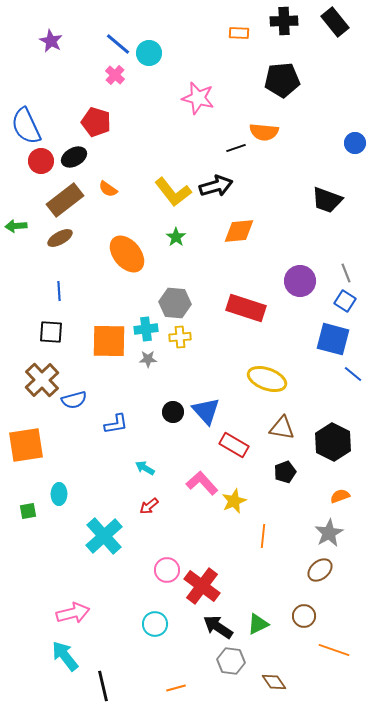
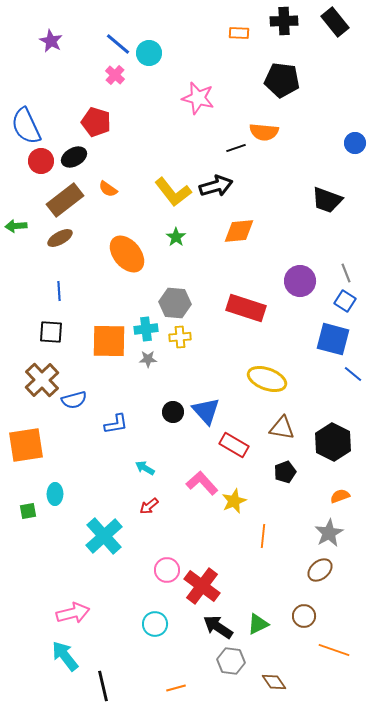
black pentagon at (282, 80): rotated 12 degrees clockwise
cyan ellipse at (59, 494): moved 4 px left
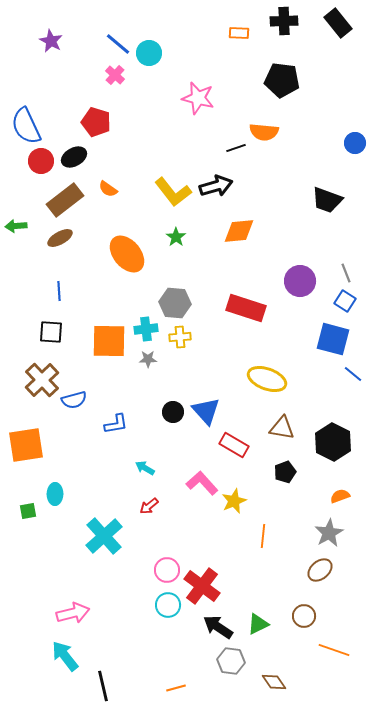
black rectangle at (335, 22): moved 3 px right, 1 px down
cyan circle at (155, 624): moved 13 px right, 19 px up
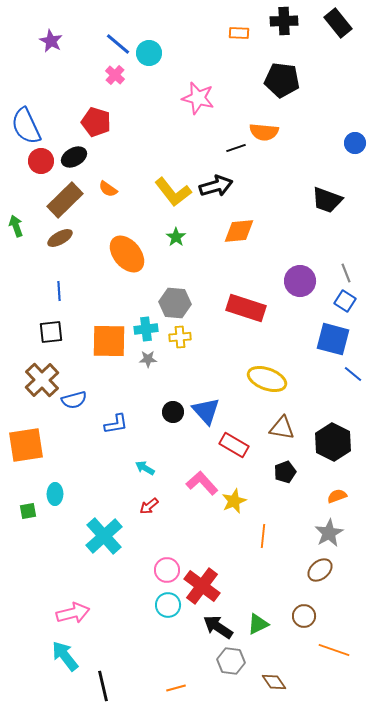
brown rectangle at (65, 200): rotated 6 degrees counterclockwise
green arrow at (16, 226): rotated 75 degrees clockwise
black square at (51, 332): rotated 10 degrees counterclockwise
orange semicircle at (340, 496): moved 3 px left
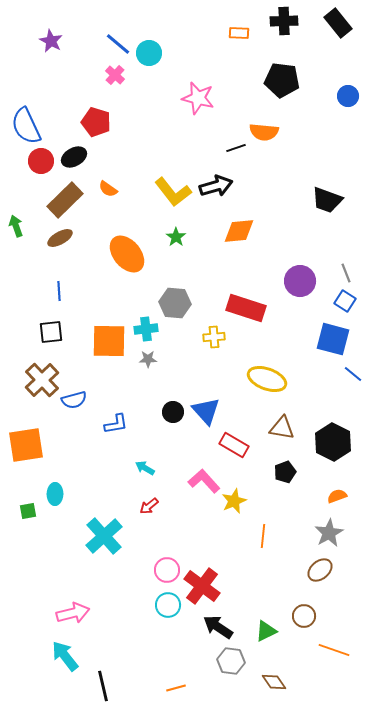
blue circle at (355, 143): moved 7 px left, 47 px up
yellow cross at (180, 337): moved 34 px right
pink L-shape at (202, 483): moved 2 px right, 2 px up
green triangle at (258, 624): moved 8 px right, 7 px down
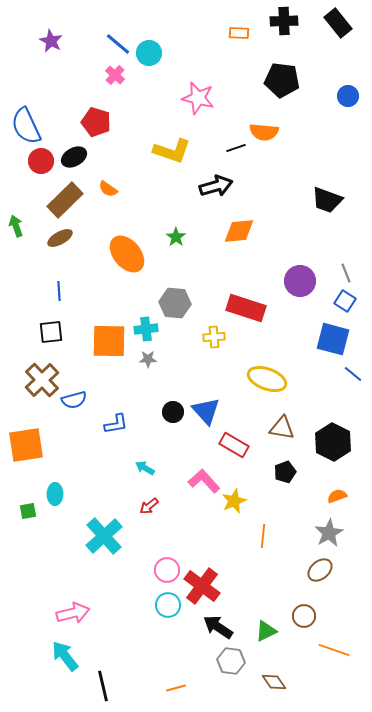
yellow L-shape at (173, 192): moved 1 px left, 41 px up; rotated 33 degrees counterclockwise
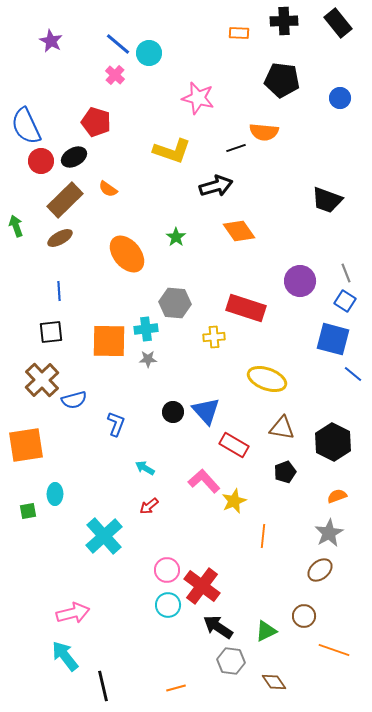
blue circle at (348, 96): moved 8 px left, 2 px down
orange diamond at (239, 231): rotated 60 degrees clockwise
blue L-shape at (116, 424): rotated 60 degrees counterclockwise
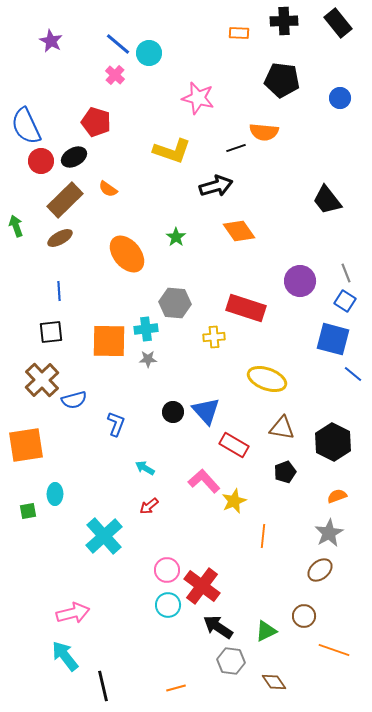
black trapezoid at (327, 200): rotated 32 degrees clockwise
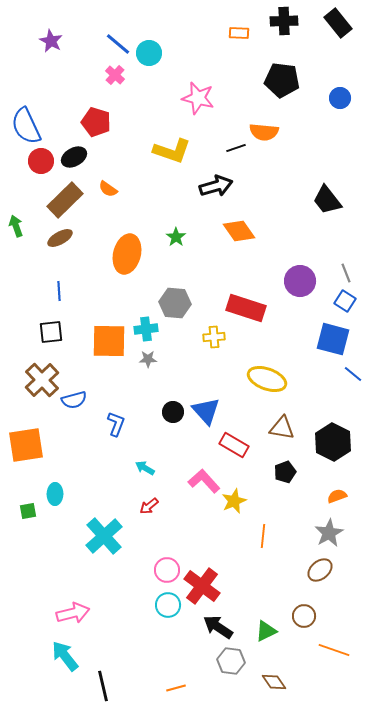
orange ellipse at (127, 254): rotated 54 degrees clockwise
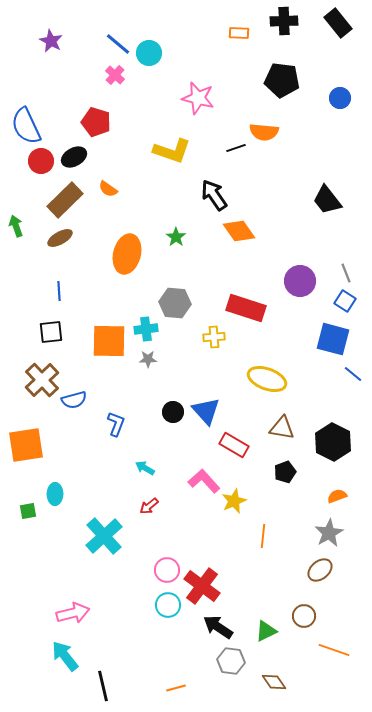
black arrow at (216, 186): moved 2 px left, 9 px down; rotated 108 degrees counterclockwise
